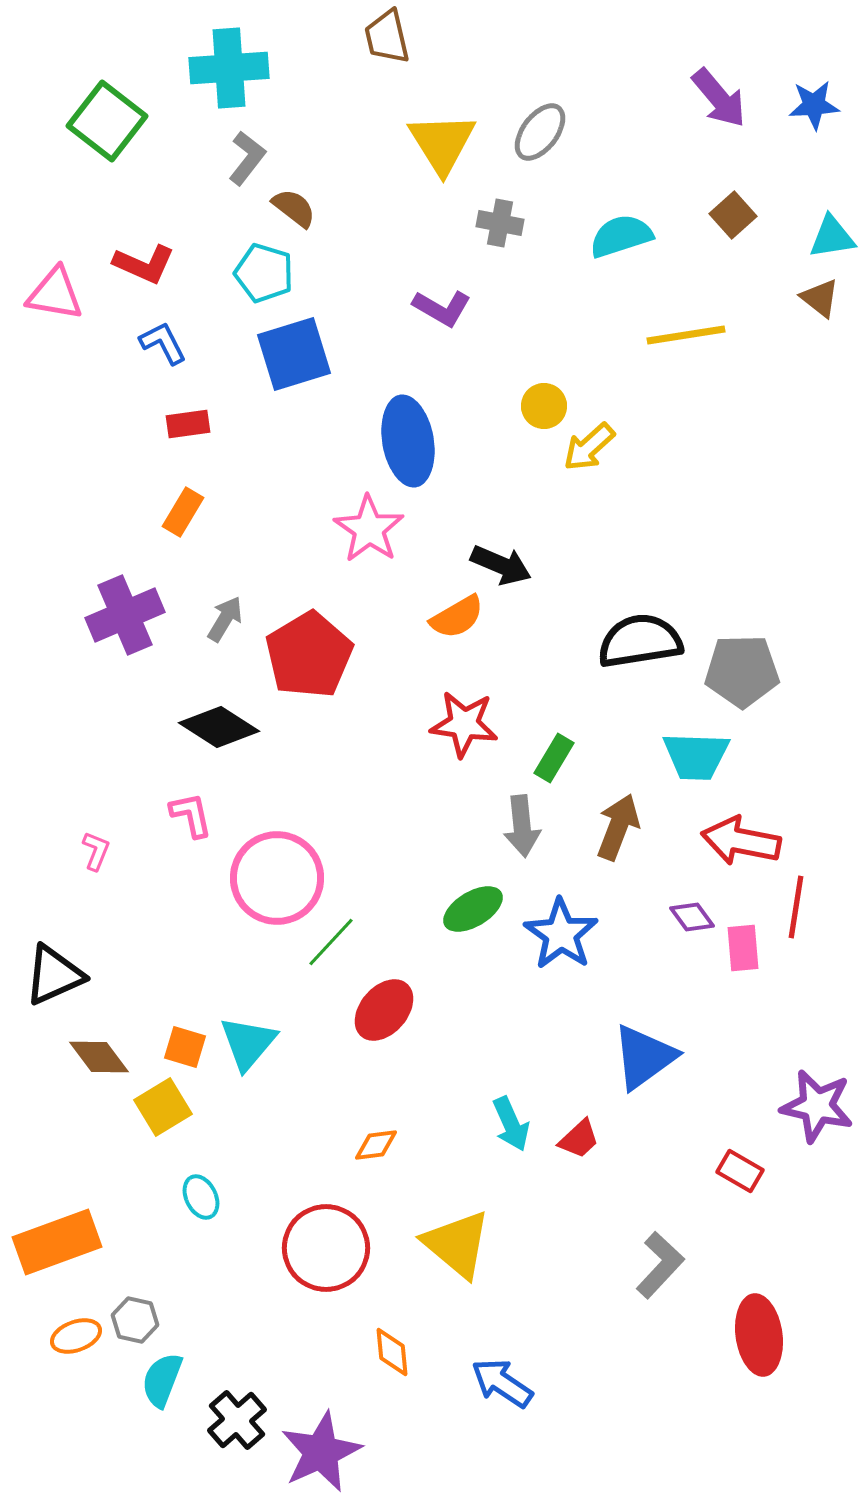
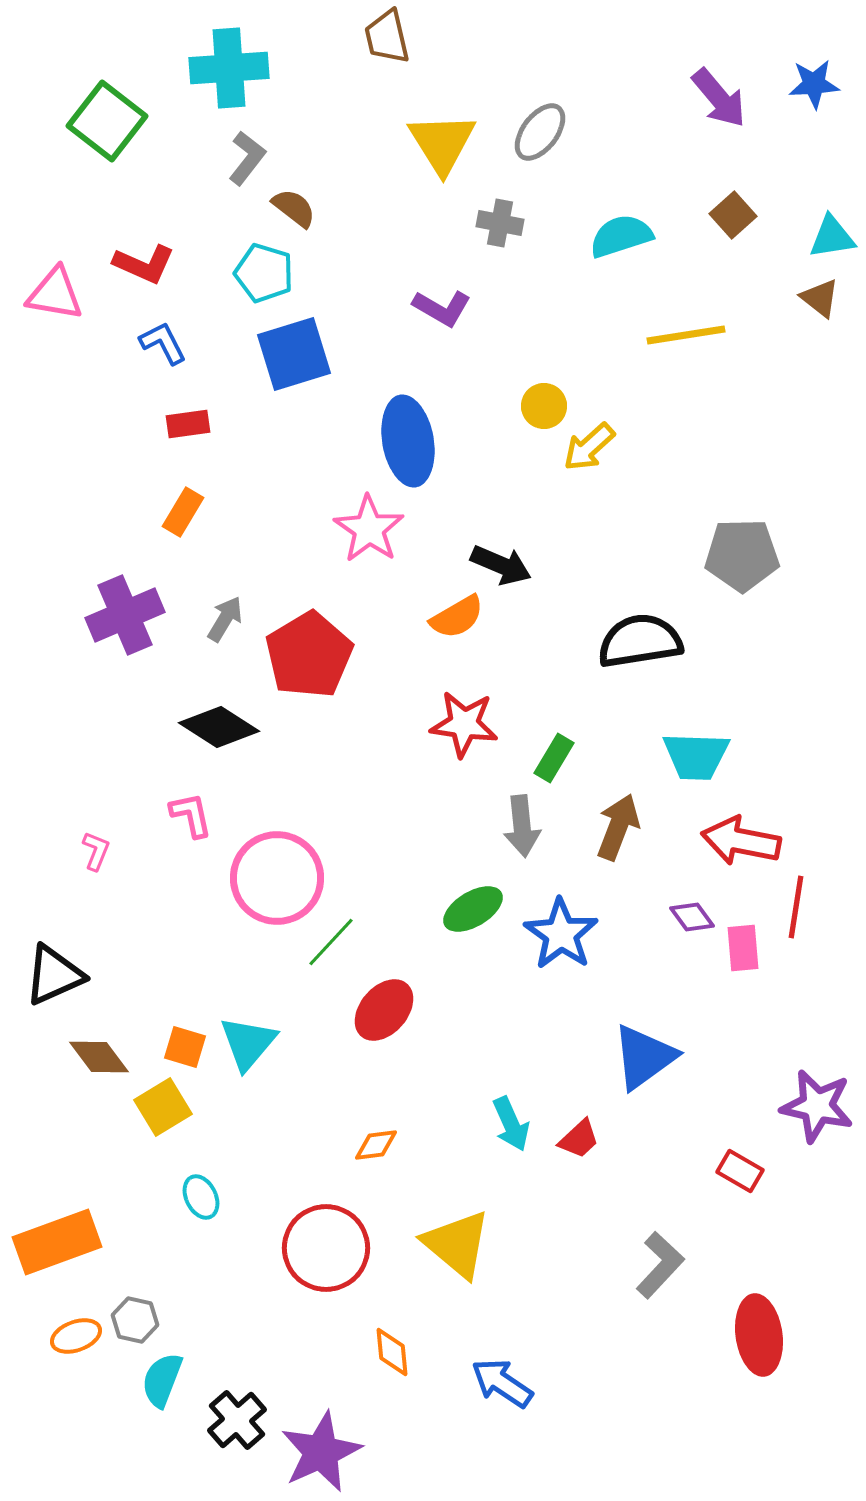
blue star at (814, 105): moved 21 px up
gray pentagon at (742, 671): moved 116 px up
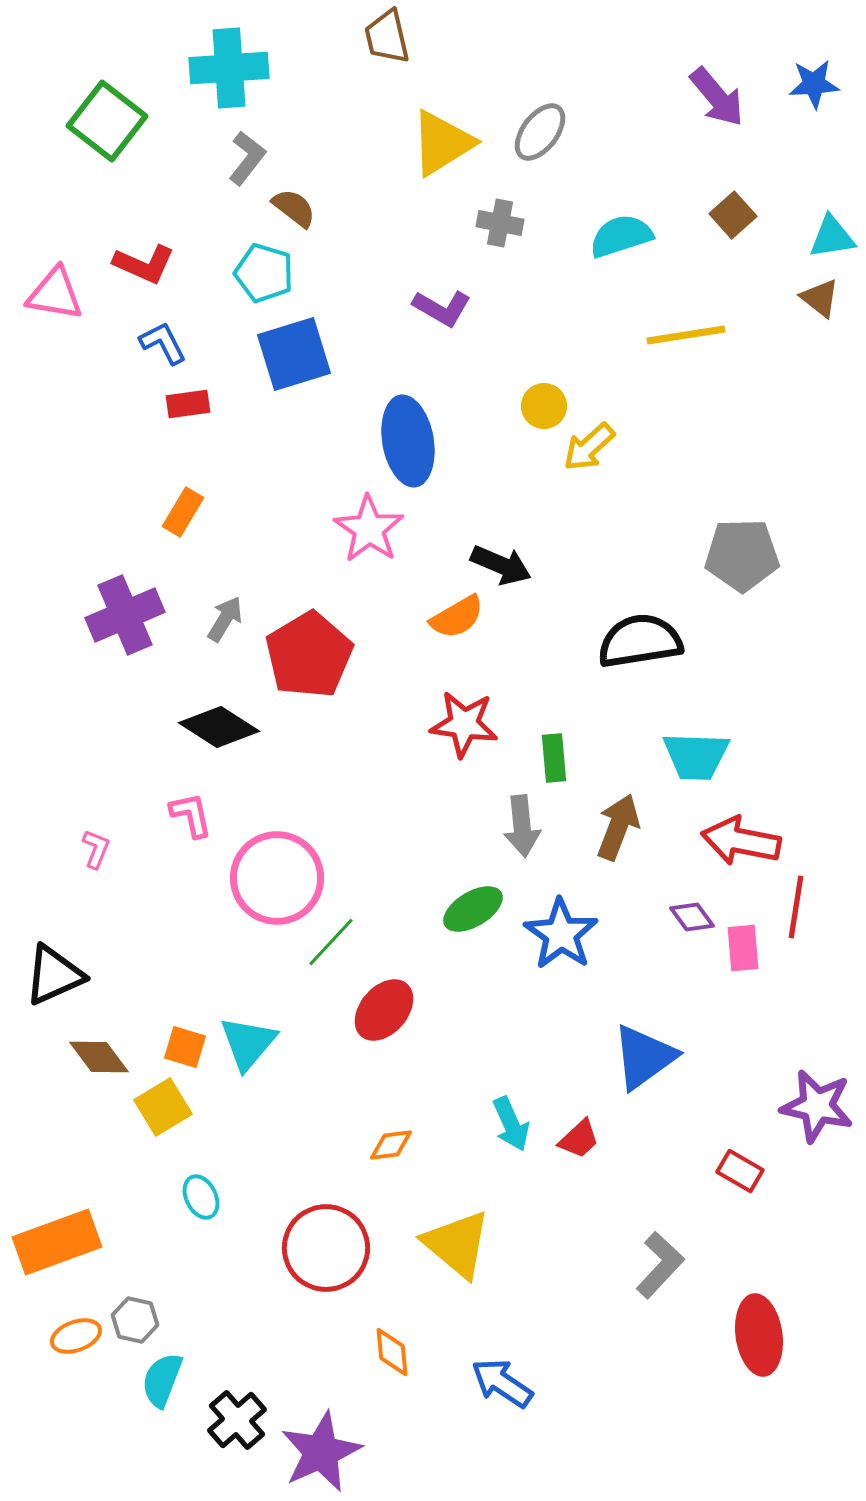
purple arrow at (719, 98): moved 2 px left, 1 px up
yellow triangle at (442, 143): rotated 30 degrees clockwise
red rectangle at (188, 424): moved 20 px up
green rectangle at (554, 758): rotated 36 degrees counterclockwise
pink L-shape at (96, 851): moved 2 px up
orange diamond at (376, 1145): moved 15 px right
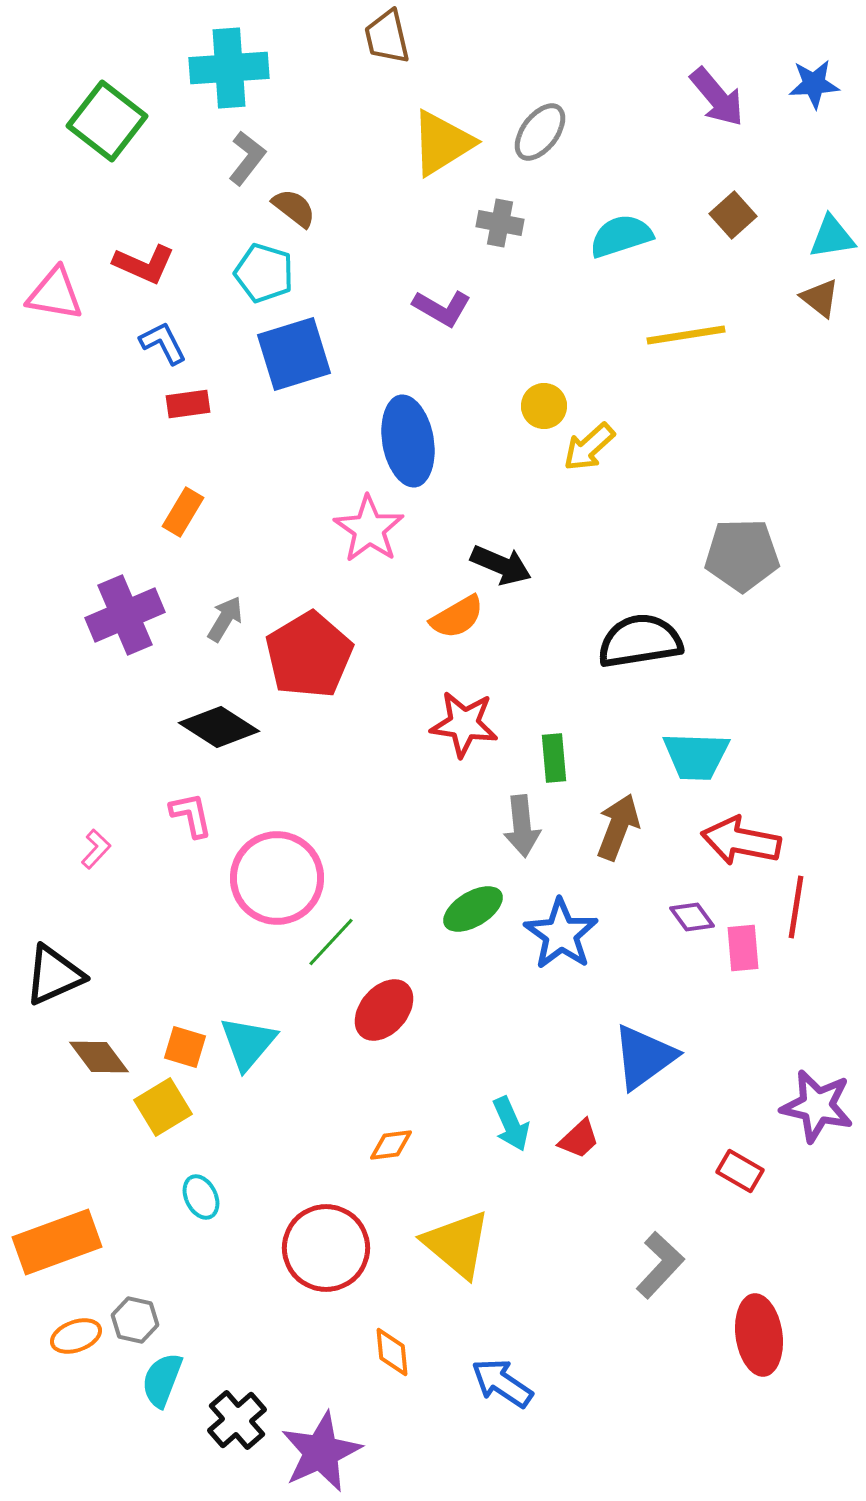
pink L-shape at (96, 849): rotated 21 degrees clockwise
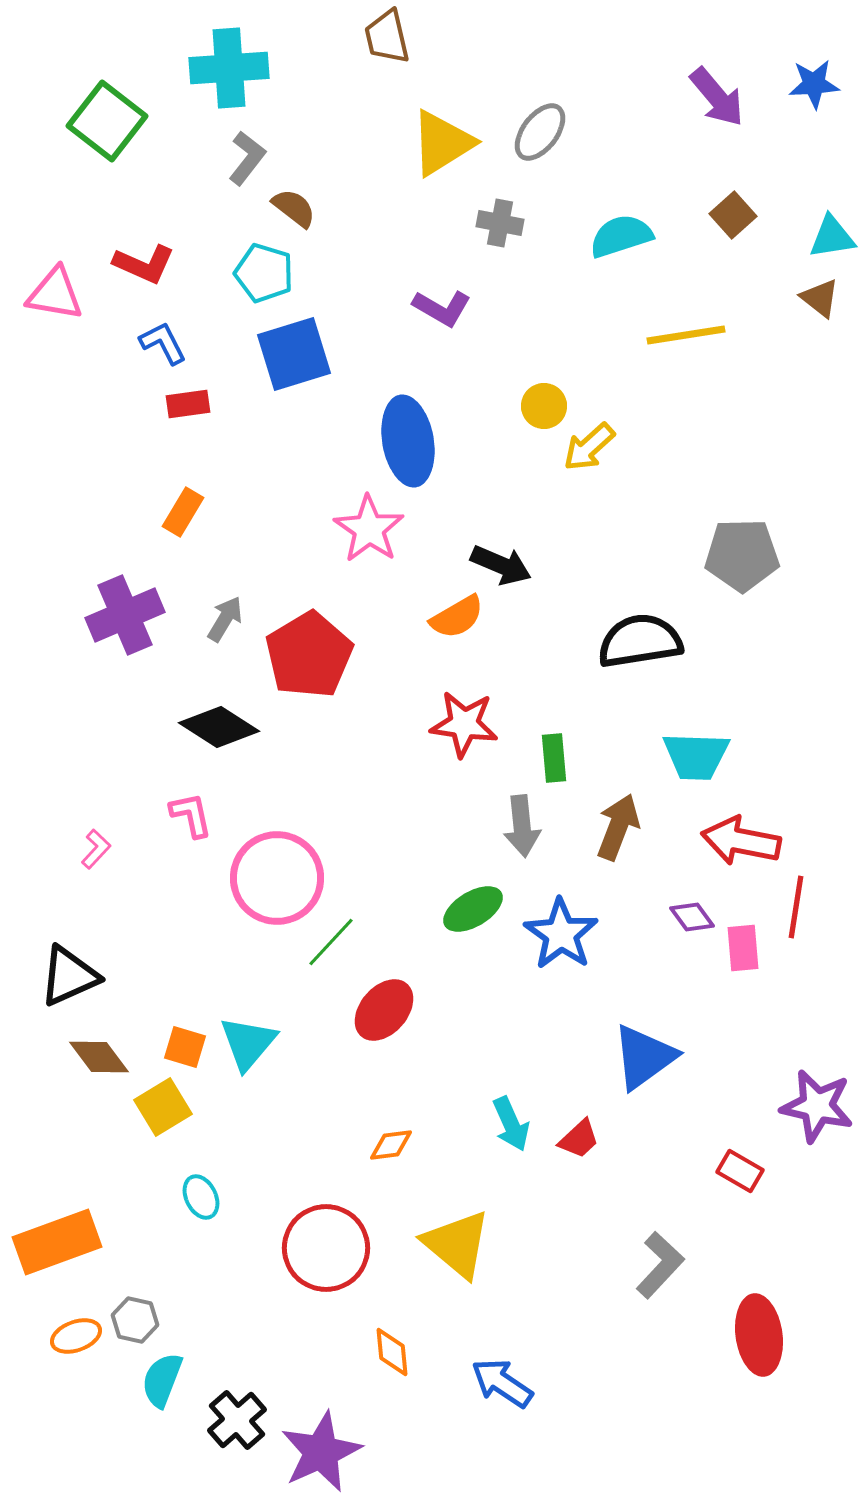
black triangle at (54, 975): moved 15 px right, 1 px down
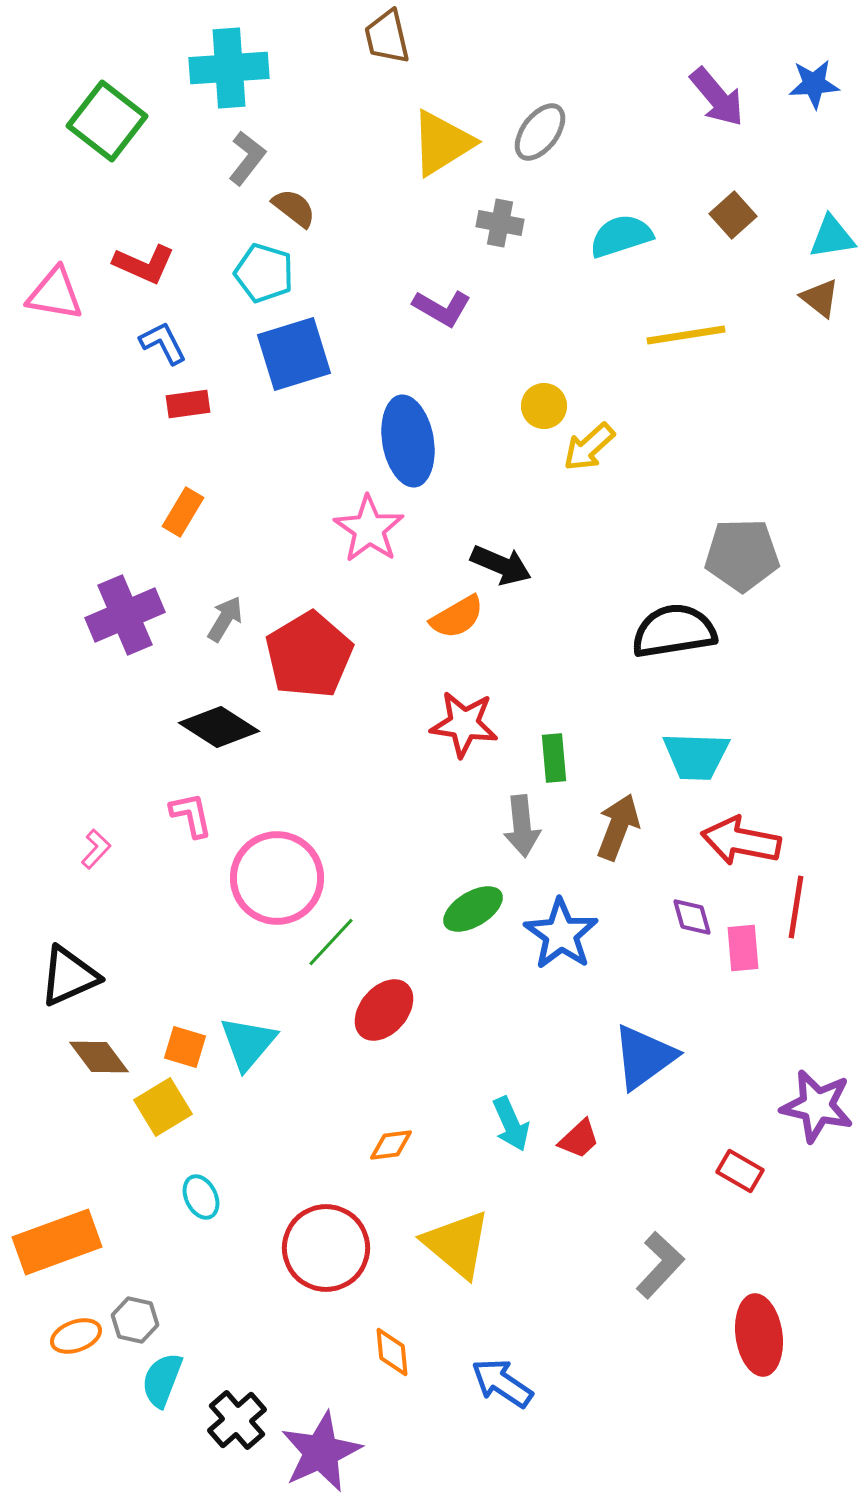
black semicircle at (640, 641): moved 34 px right, 10 px up
purple diamond at (692, 917): rotated 21 degrees clockwise
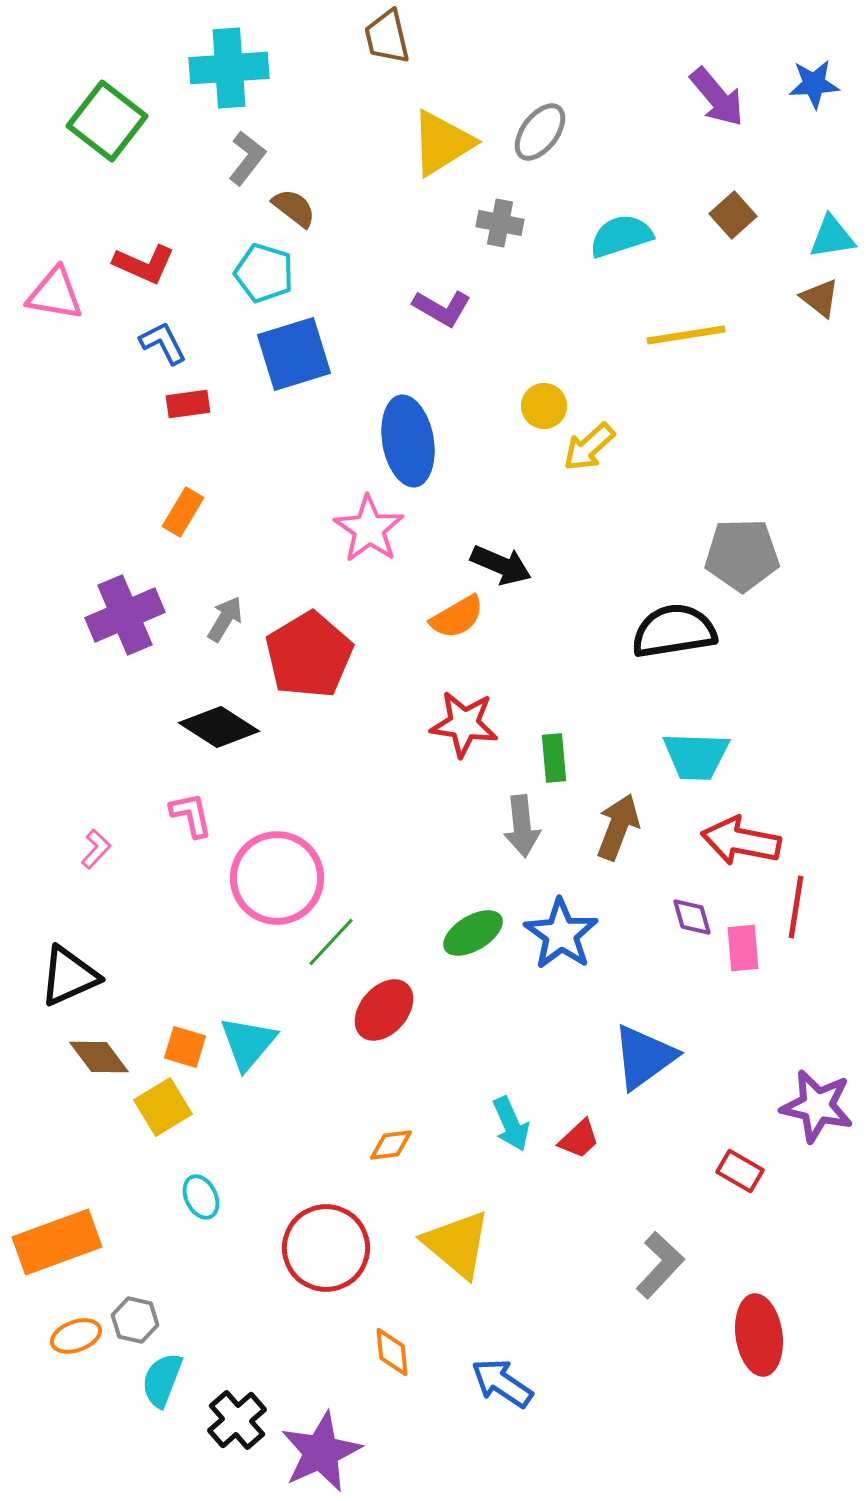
green ellipse at (473, 909): moved 24 px down
